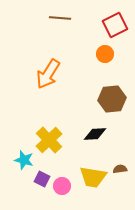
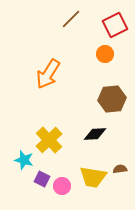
brown line: moved 11 px right, 1 px down; rotated 50 degrees counterclockwise
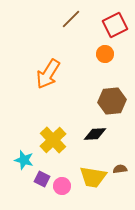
brown hexagon: moved 2 px down
yellow cross: moved 4 px right
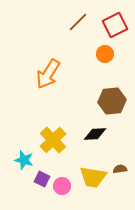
brown line: moved 7 px right, 3 px down
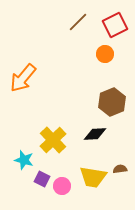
orange arrow: moved 25 px left, 4 px down; rotated 8 degrees clockwise
brown hexagon: moved 1 px down; rotated 16 degrees counterclockwise
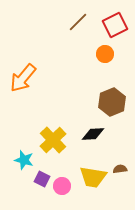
black diamond: moved 2 px left
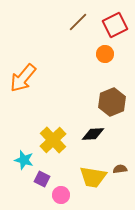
pink circle: moved 1 px left, 9 px down
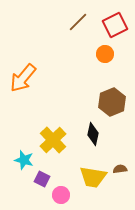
black diamond: rotated 75 degrees counterclockwise
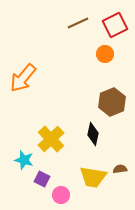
brown line: moved 1 px down; rotated 20 degrees clockwise
yellow cross: moved 2 px left, 1 px up
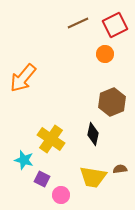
yellow cross: rotated 12 degrees counterclockwise
